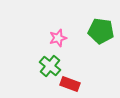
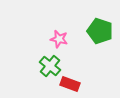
green pentagon: moved 1 px left; rotated 10 degrees clockwise
pink star: moved 1 px right, 1 px down; rotated 30 degrees clockwise
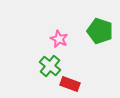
pink star: rotated 12 degrees clockwise
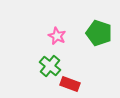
green pentagon: moved 1 px left, 2 px down
pink star: moved 2 px left, 3 px up
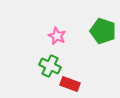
green pentagon: moved 4 px right, 2 px up
green cross: rotated 15 degrees counterclockwise
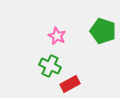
red rectangle: rotated 48 degrees counterclockwise
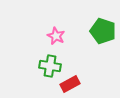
pink star: moved 1 px left
green cross: rotated 15 degrees counterclockwise
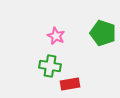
green pentagon: moved 2 px down
red rectangle: rotated 18 degrees clockwise
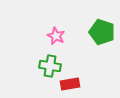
green pentagon: moved 1 px left, 1 px up
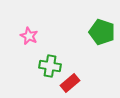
pink star: moved 27 px left
red rectangle: moved 1 px up; rotated 30 degrees counterclockwise
